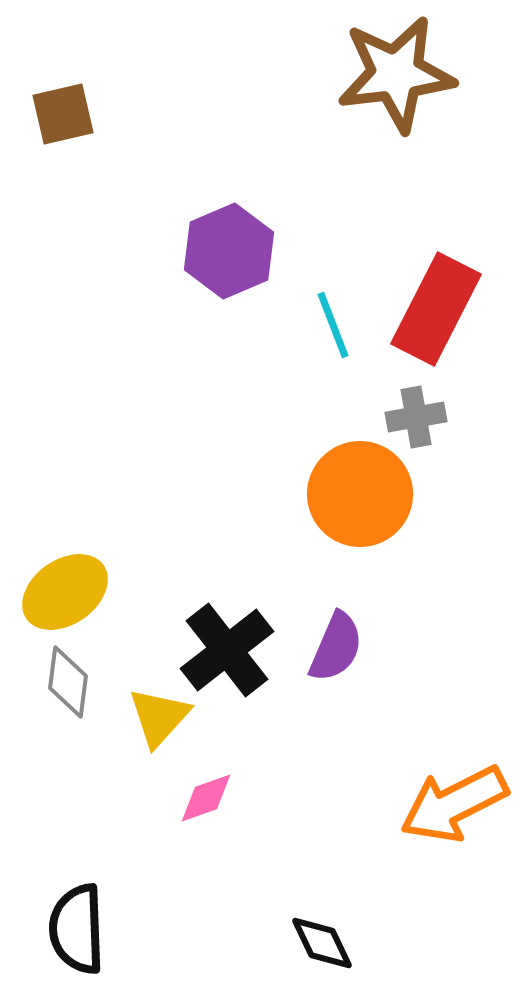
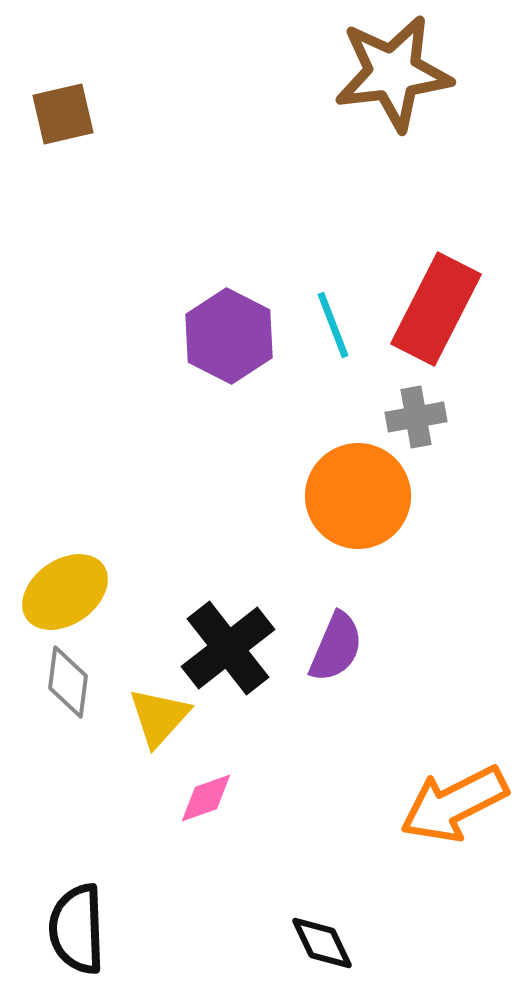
brown star: moved 3 px left, 1 px up
purple hexagon: moved 85 px down; rotated 10 degrees counterclockwise
orange circle: moved 2 px left, 2 px down
black cross: moved 1 px right, 2 px up
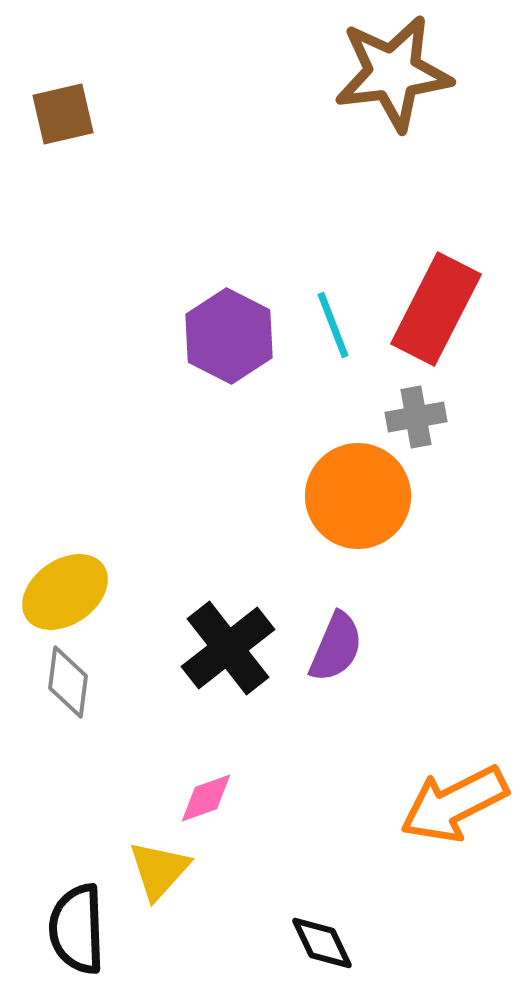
yellow triangle: moved 153 px down
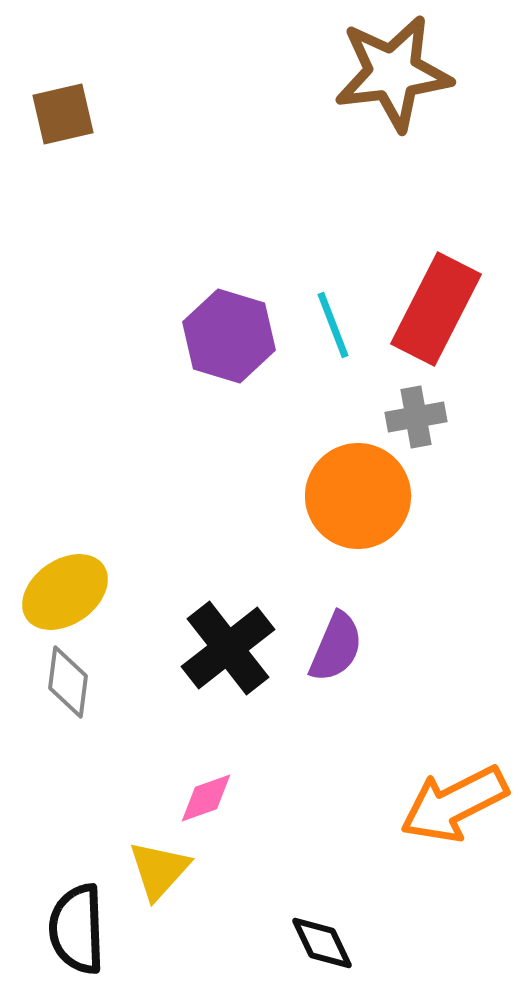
purple hexagon: rotated 10 degrees counterclockwise
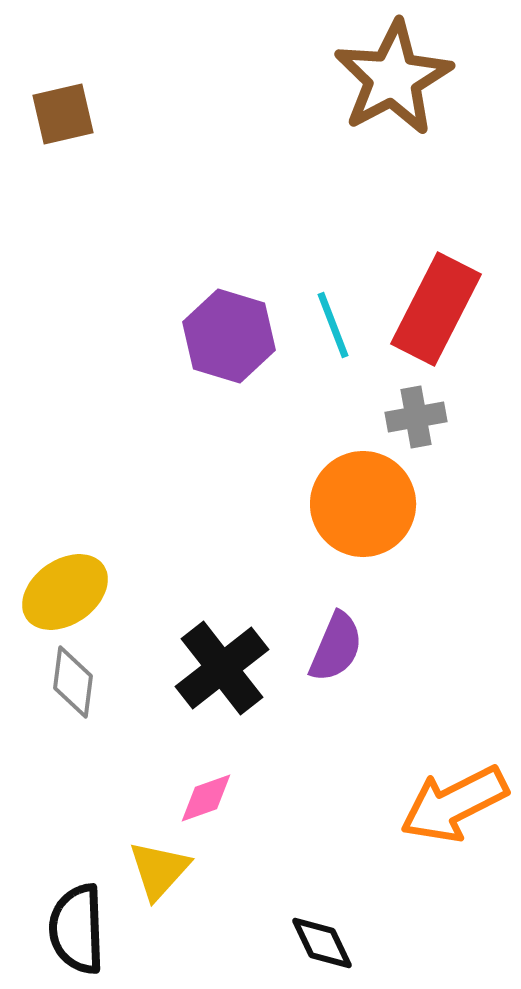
brown star: moved 5 px down; rotated 21 degrees counterclockwise
orange circle: moved 5 px right, 8 px down
black cross: moved 6 px left, 20 px down
gray diamond: moved 5 px right
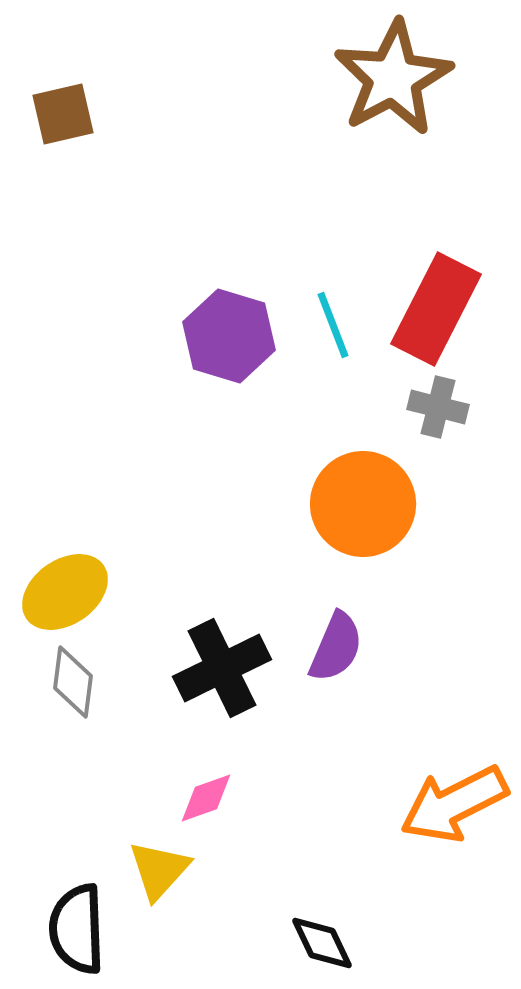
gray cross: moved 22 px right, 10 px up; rotated 24 degrees clockwise
black cross: rotated 12 degrees clockwise
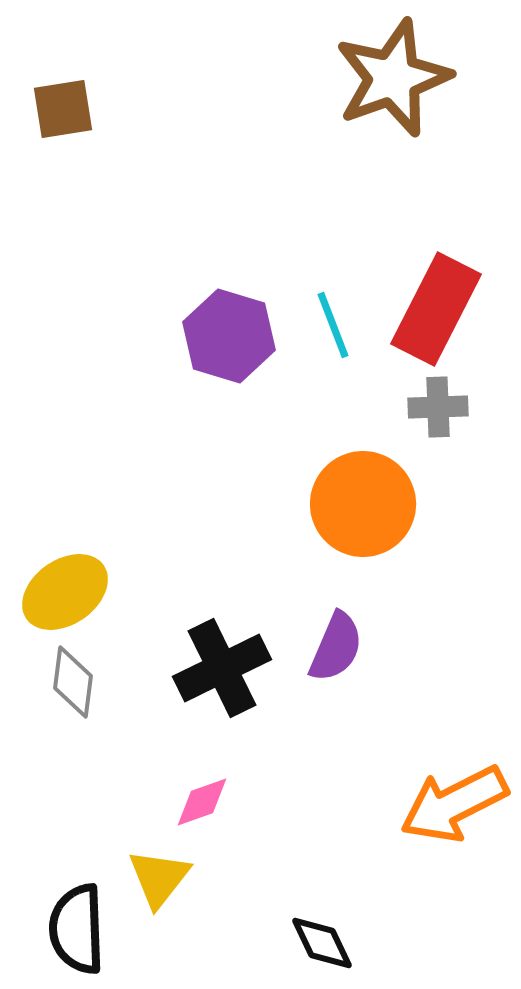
brown star: rotated 8 degrees clockwise
brown square: moved 5 px up; rotated 4 degrees clockwise
gray cross: rotated 16 degrees counterclockwise
pink diamond: moved 4 px left, 4 px down
yellow triangle: moved 8 px down; rotated 4 degrees counterclockwise
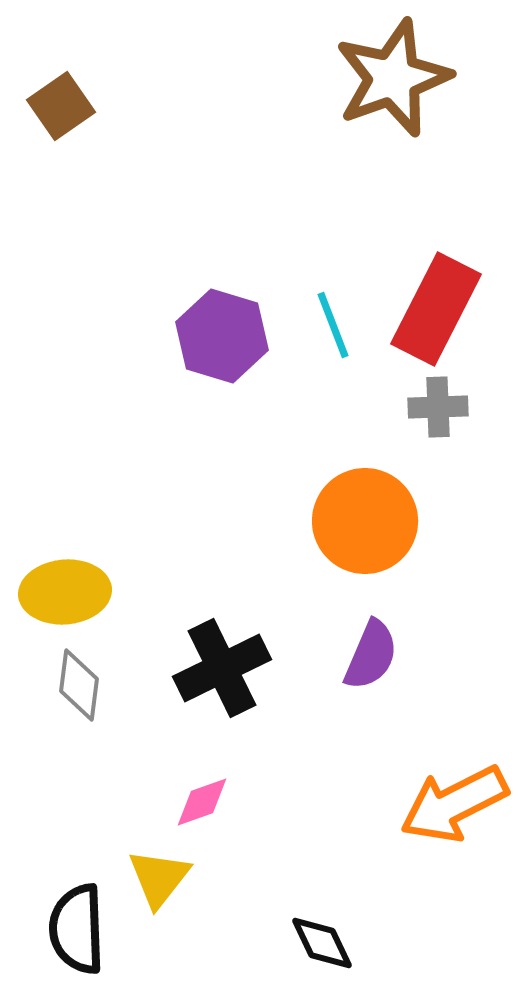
brown square: moved 2 px left, 3 px up; rotated 26 degrees counterclockwise
purple hexagon: moved 7 px left
orange circle: moved 2 px right, 17 px down
yellow ellipse: rotated 30 degrees clockwise
purple semicircle: moved 35 px right, 8 px down
gray diamond: moved 6 px right, 3 px down
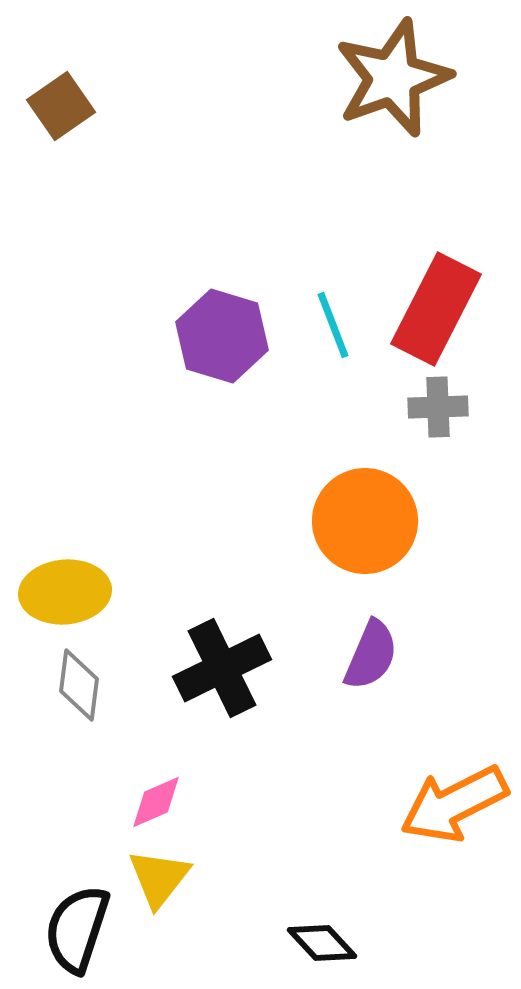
pink diamond: moved 46 px left; rotated 4 degrees counterclockwise
black semicircle: rotated 20 degrees clockwise
black diamond: rotated 18 degrees counterclockwise
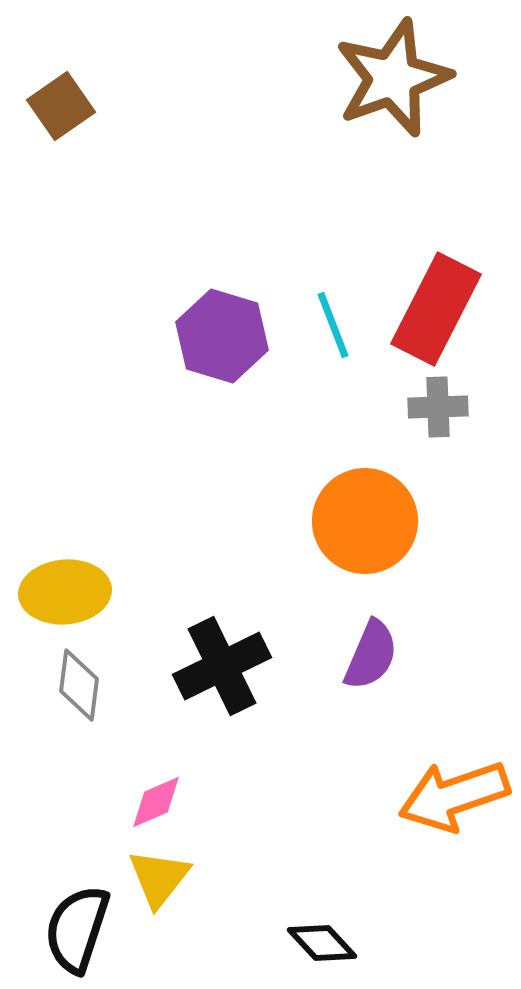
black cross: moved 2 px up
orange arrow: moved 8 px up; rotated 8 degrees clockwise
